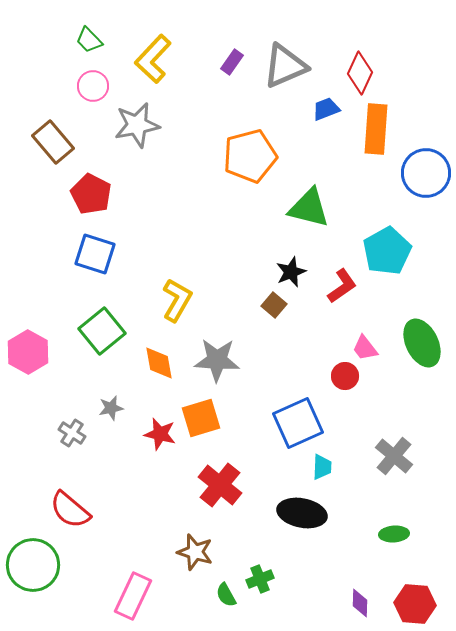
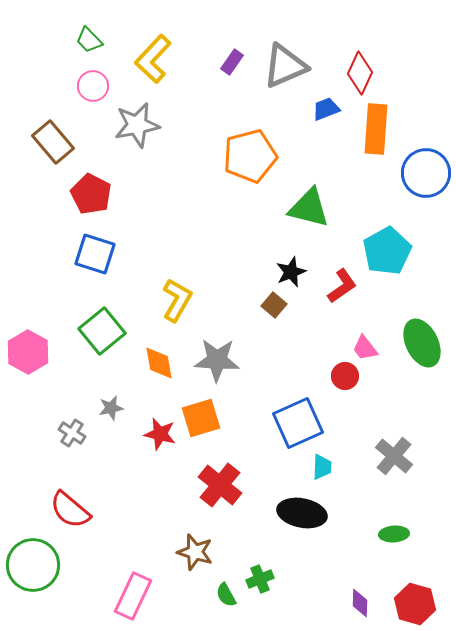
red hexagon at (415, 604): rotated 12 degrees clockwise
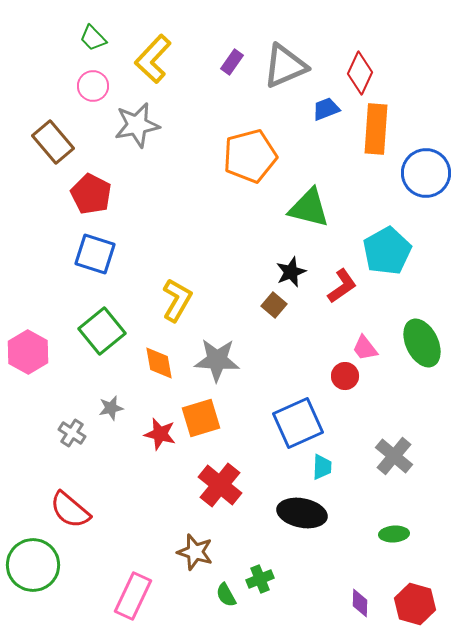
green trapezoid at (89, 40): moved 4 px right, 2 px up
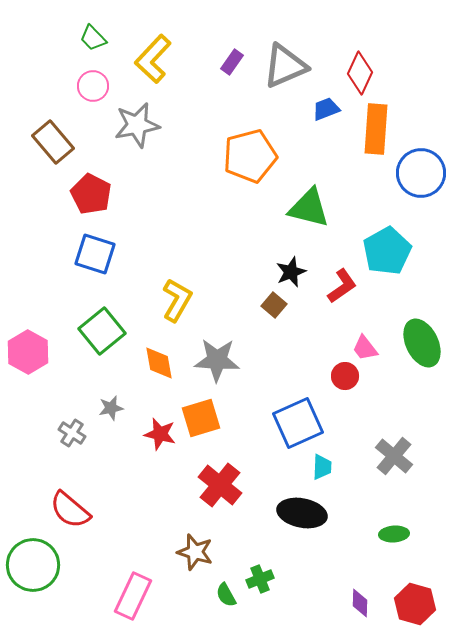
blue circle at (426, 173): moved 5 px left
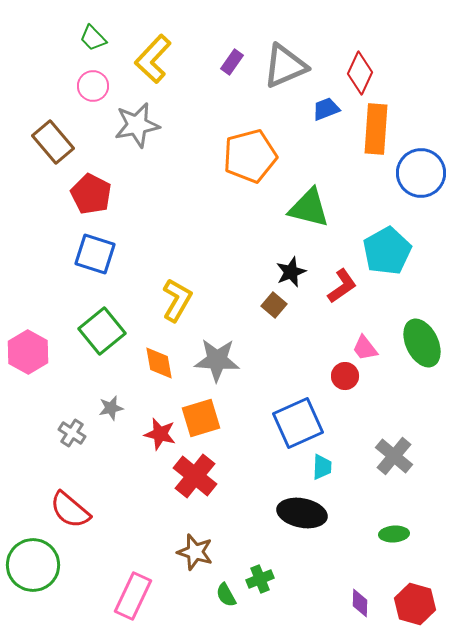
red cross at (220, 485): moved 25 px left, 9 px up
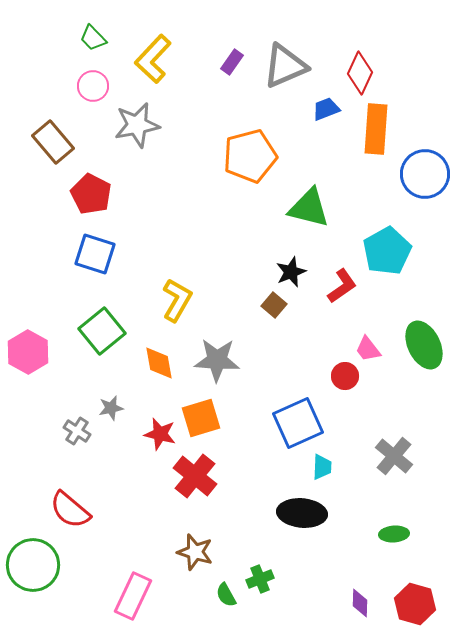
blue circle at (421, 173): moved 4 px right, 1 px down
green ellipse at (422, 343): moved 2 px right, 2 px down
pink trapezoid at (365, 348): moved 3 px right, 1 px down
gray cross at (72, 433): moved 5 px right, 2 px up
black ellipse at (302, 513): rotated 6 degrees counterclockwise
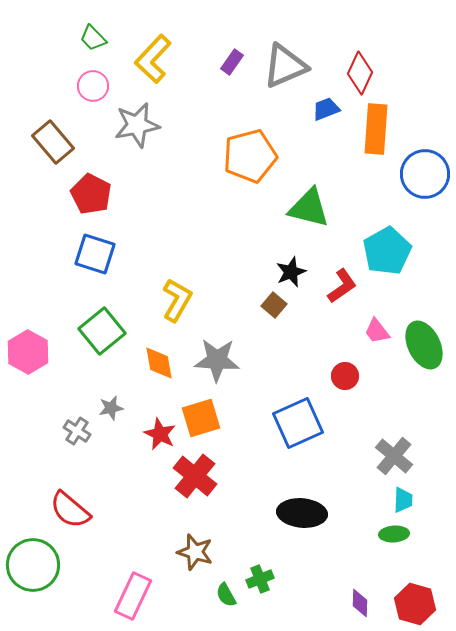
pink trapezoid at (368, 349): moved 9 px right, 18 px up
red star at (160, 434): rotated 12 degrees clockwise
cyan trapezoid at (322, 467): moved 81 px right, 33 px down
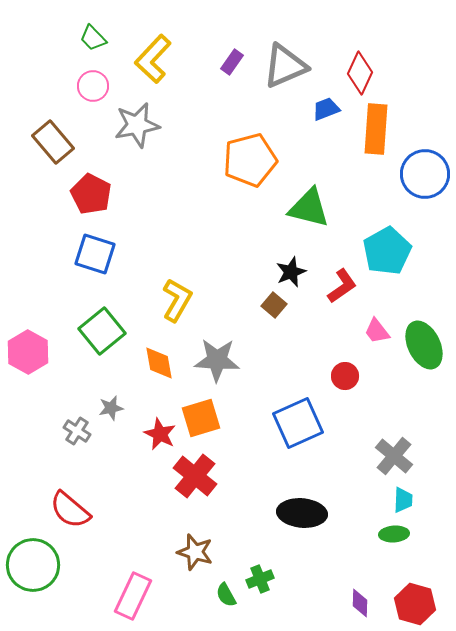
orange pentagon at (250, 156): moved 4 px down
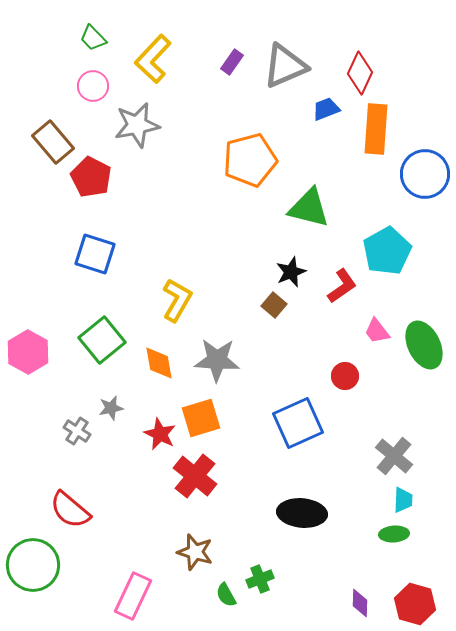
red pentagon at (91, 194): moved 17 px up
green square at (102, 331): moved 9 px down
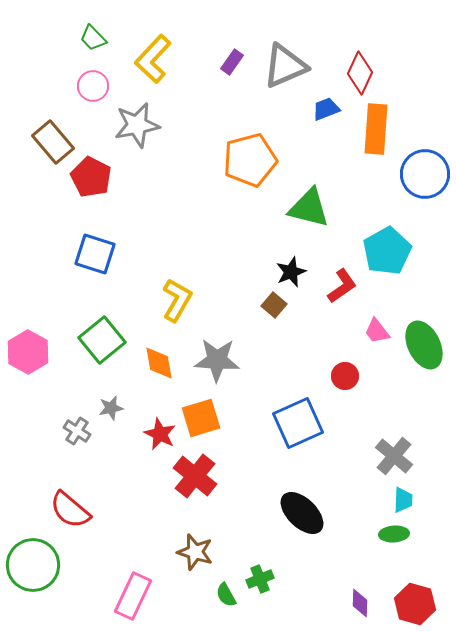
black ellipse at (302, 513): rotated 39 degrees clockwise
